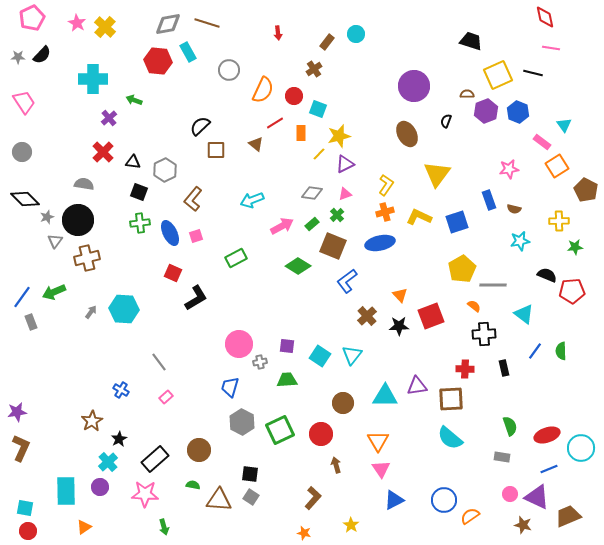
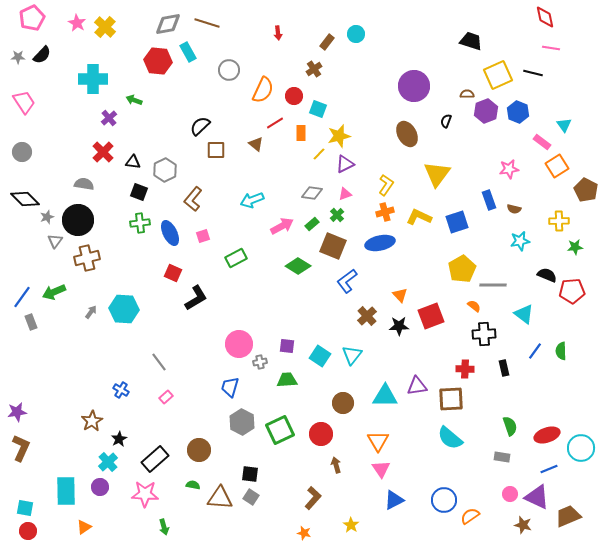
pink square at (196, 236): moved 7 px right
brown triangle at (219, 500): moved 1 px right, 2 px up
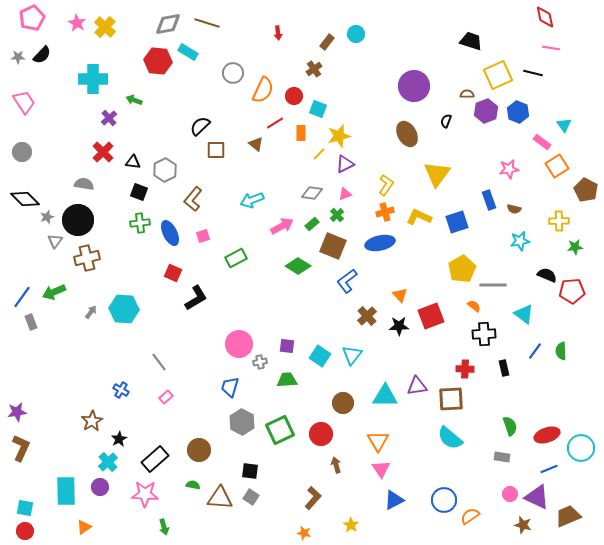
cyan rectangle at (188, 52): rotated 30 degrees counterclockwise
gray circle at (229, 70): moved 4 px right, 3 px down
black square at (250, 474): moved 3 px up
red circle at (28, 531): moved 3 px left
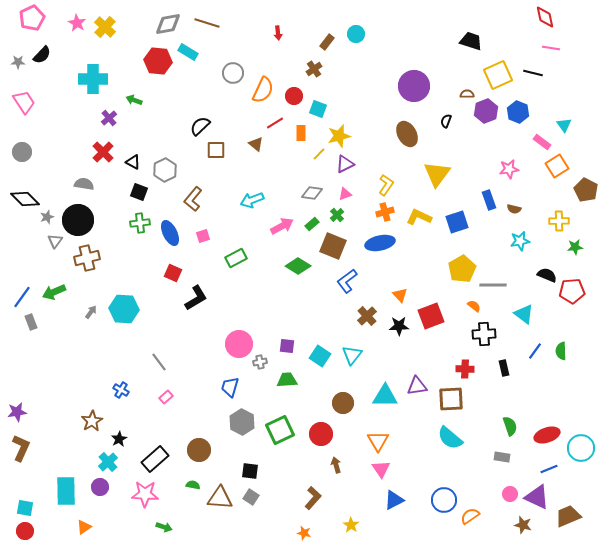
gray star at (18, 57): moved 5 px down
black triangle at (133, 162): rotated 21 degrees clockwise
green arrow at (164, 527): rotated 56 degrees counterclockwise
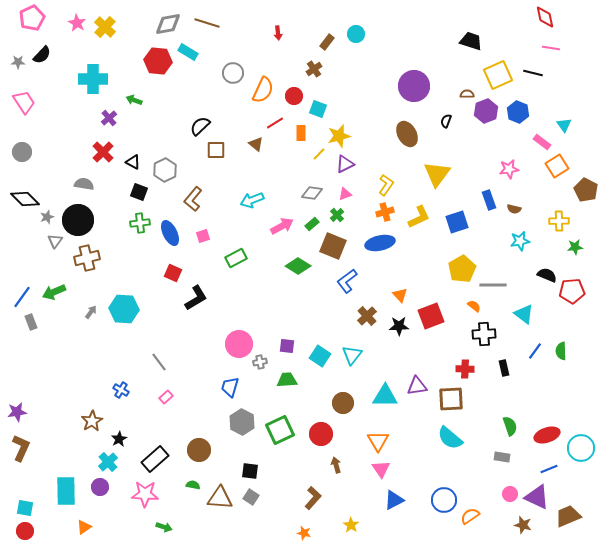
yellow L-shape at (419, 217): rotated 130 degrees clockwise
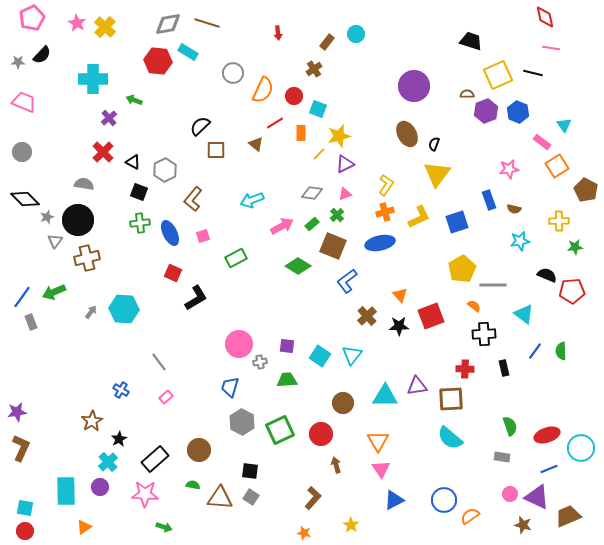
pink trapezoid at (24, 102): rotated 35 degrees counterclockwise
black semicircle at (446, 121): moved 12 px left, 23 px down
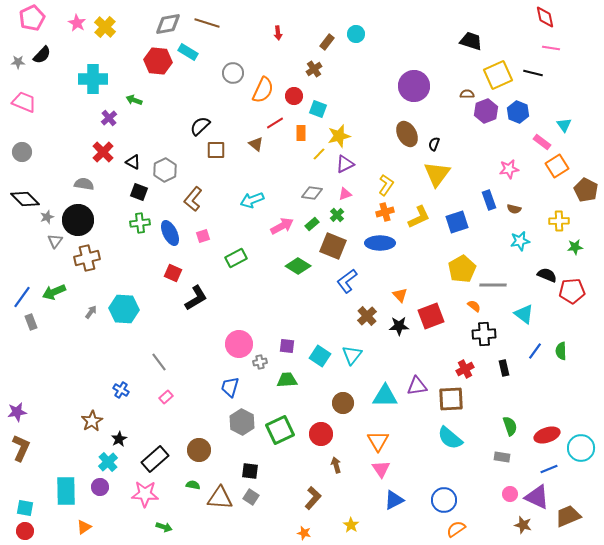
blue ellipse at (380, 243): rotated 12 degrees clockwise
red cross at (465, 369): rotated 30 degrees counterclockwise
orange semicircle at (470, 516): moved 14 px left, 13 px down
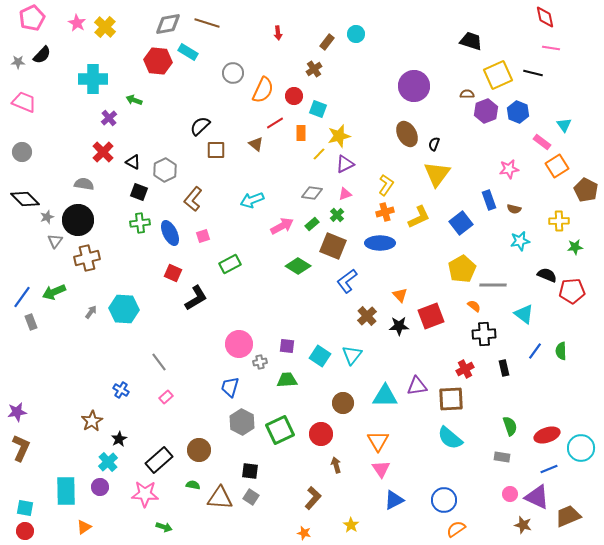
blue square at (457, 222): moved 4 px right, 1 px down; rotated 20 degrees counterclockwise
green rectangle at (236, 258): moved 6 px left, 6 px down
black rectangle at (155, 459): moved 4 px right, 1 px down
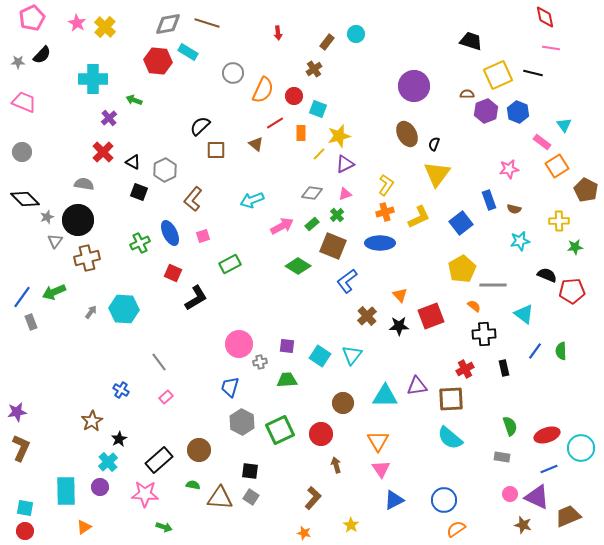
green cross at (140, 223): moved 20 px down; rotated 18 degrees counterclockwise
